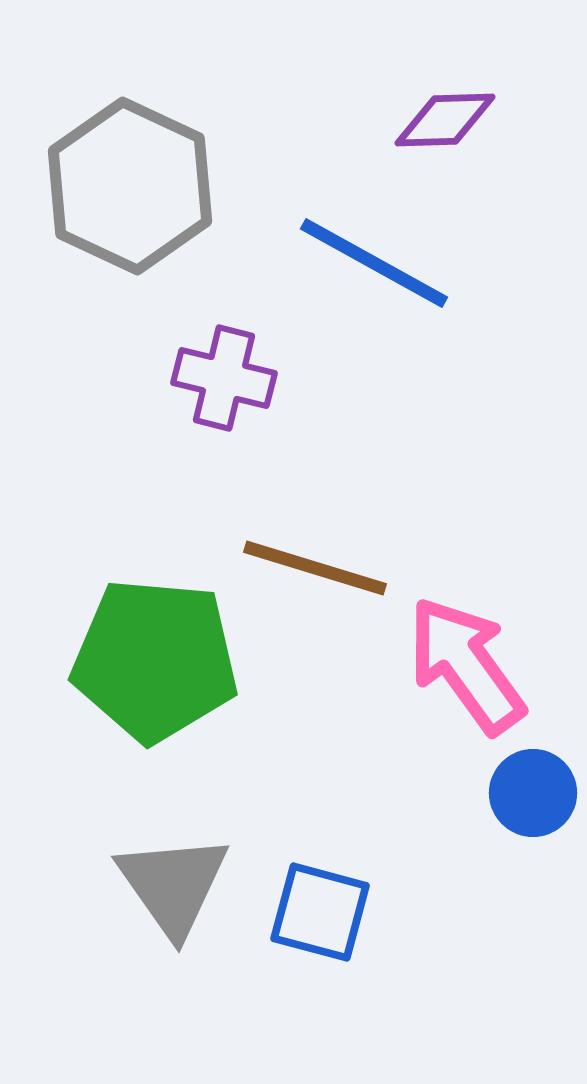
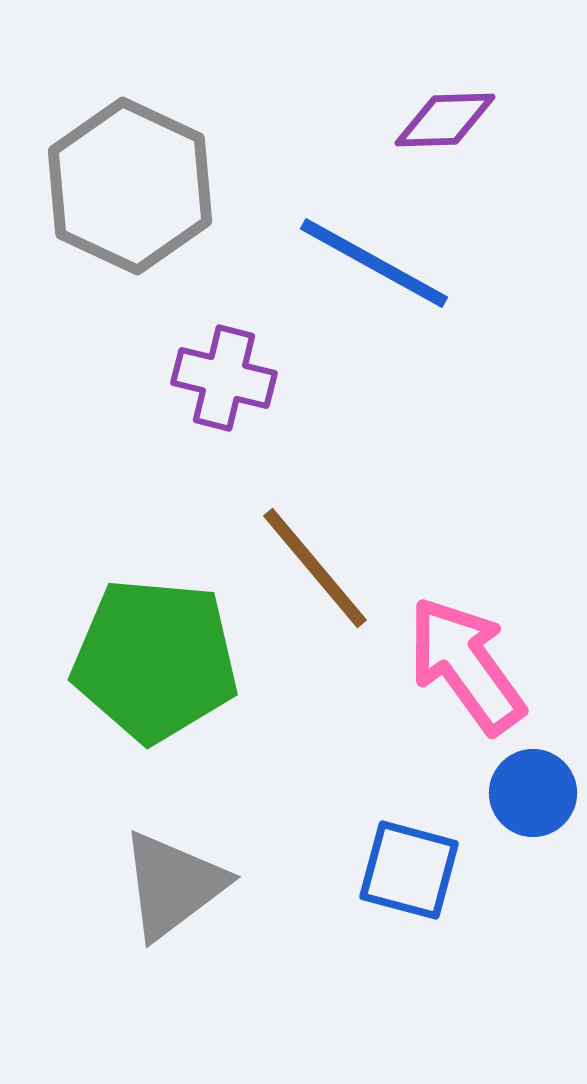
brown line: rotated 33 degrees clockwise
gray triangle: rotated 28 degrees clockwise
blue square: moved 89 px right, 42 px up
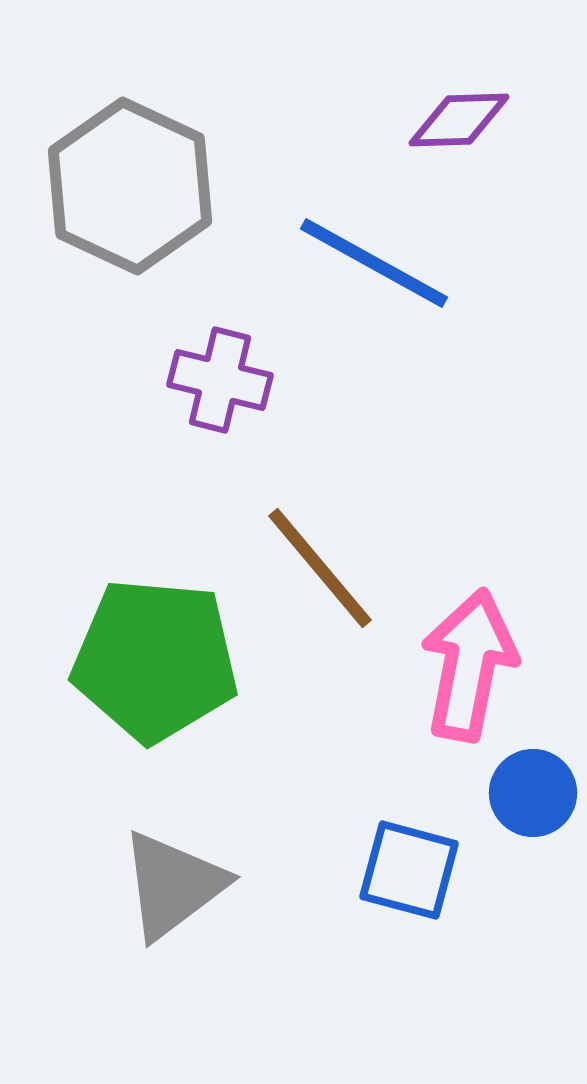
purple diamond: moved 14 px right
purple cross: moved 4 px left, 2 px down
brown line: moved 5 px right
pink arrow: moved 3 px right; rotated 47 degrees clockwise
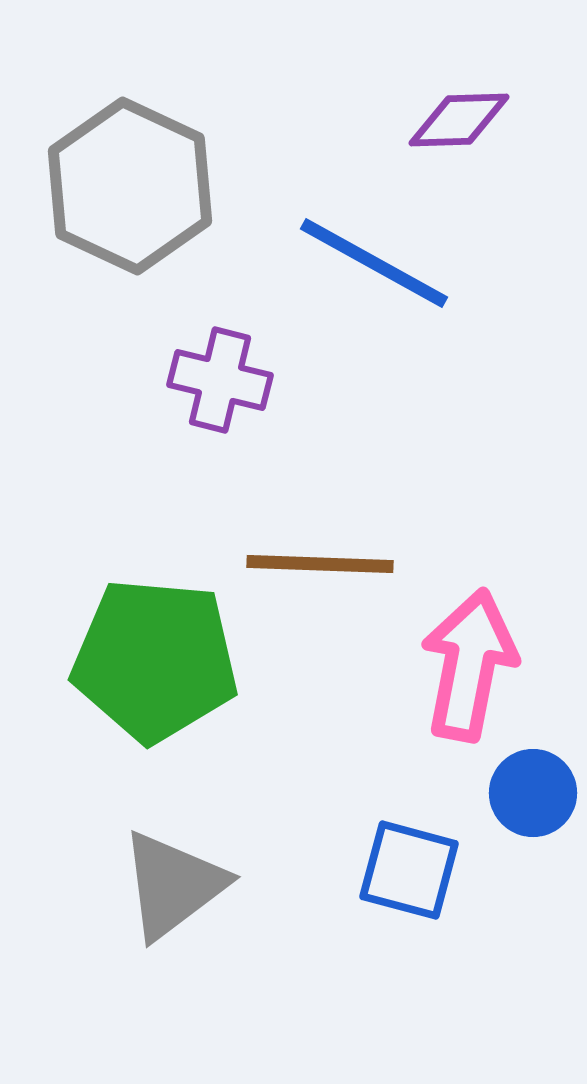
brown line: moved 4 px up; rotated 48 degrees counterclockwise
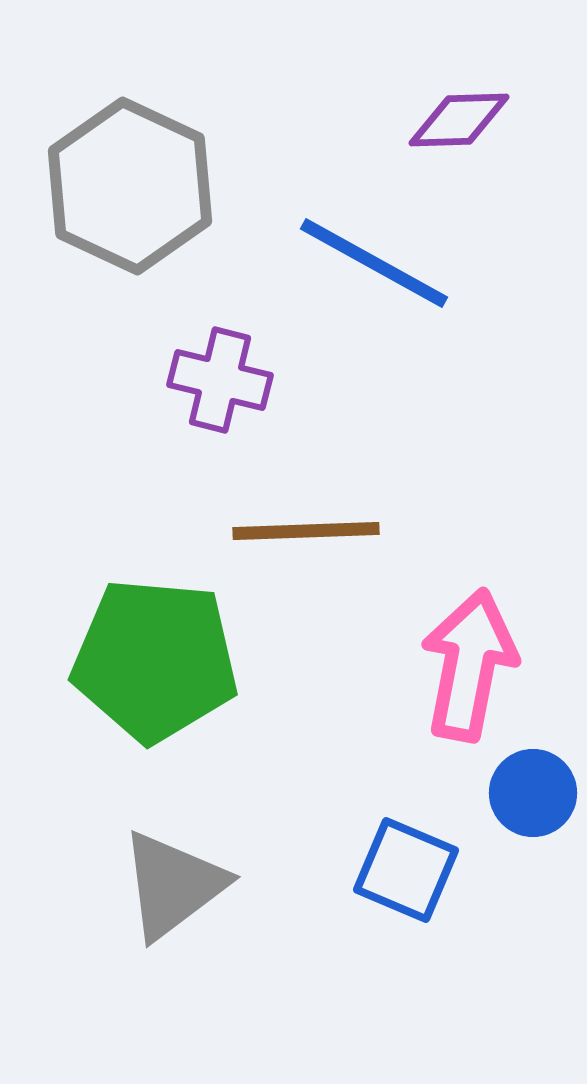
brown line: moved 14 px left, 33 px up; rotated 4 degrees counterclockwise
blue square: moved 3 px left; rotated 8 degrees clockwise
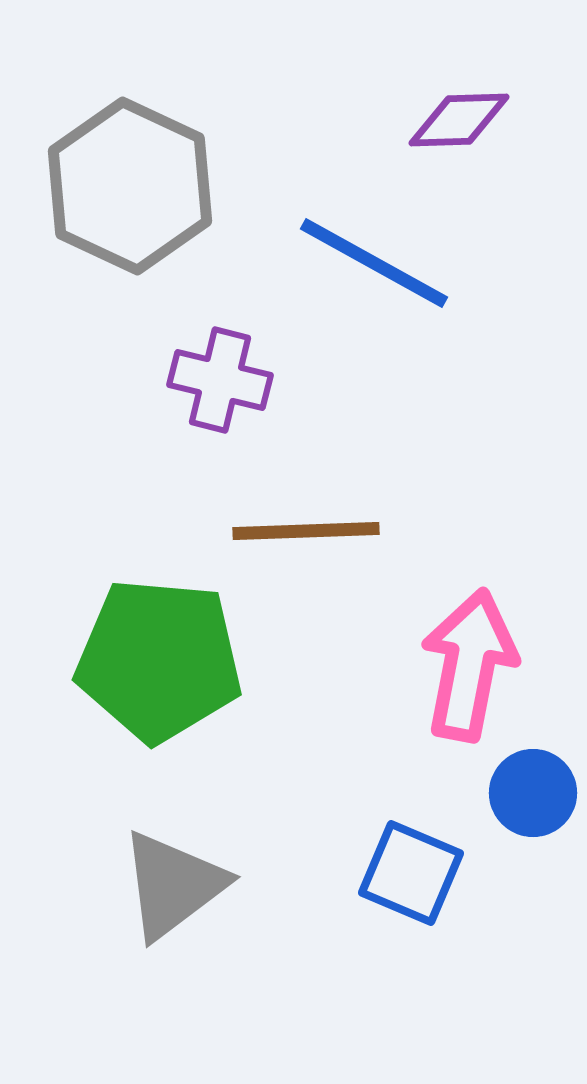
green pentagon: moved 4 px right
blue square: moved 5 px right, 3 px down
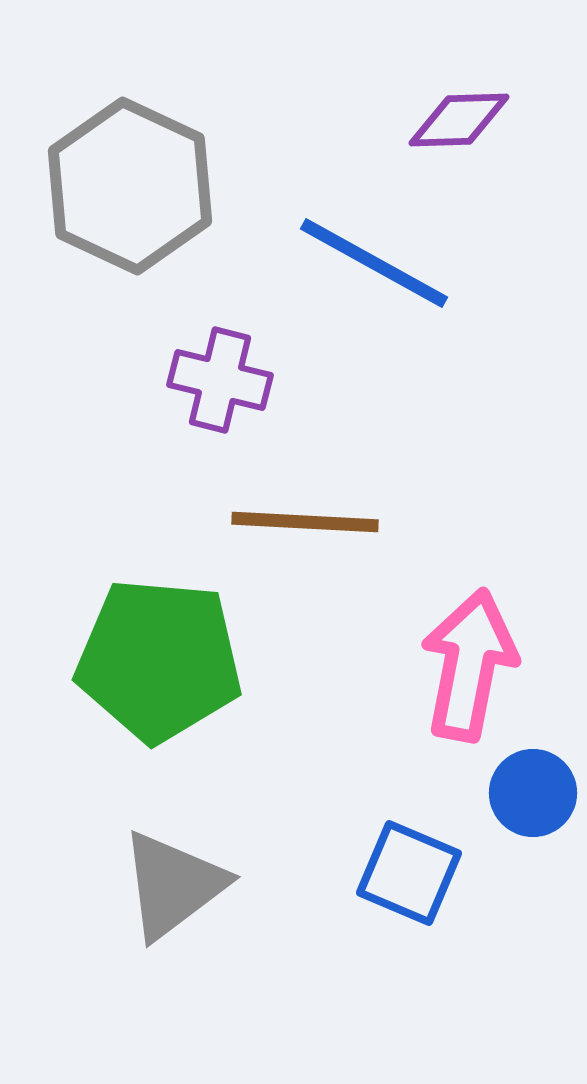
brown line: moved 1 px left, 9 px up; rotated 5 degrees clockwise
blue square: moved 2 px left
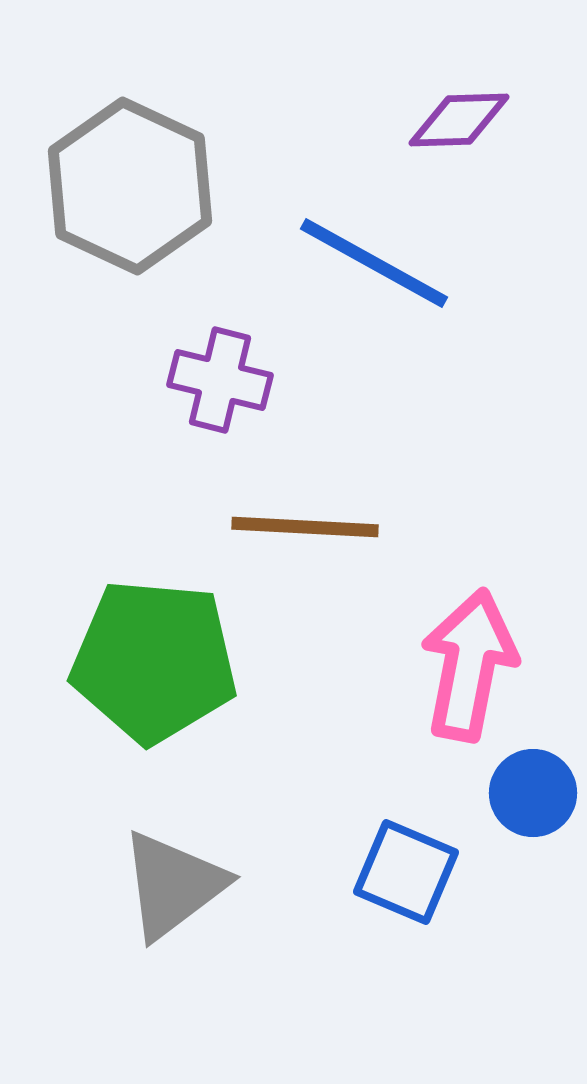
brown line: moved 5 px down
green pentagon: moved 5 px left, 1 px down
blue square: moved 3 px left, 1 px up
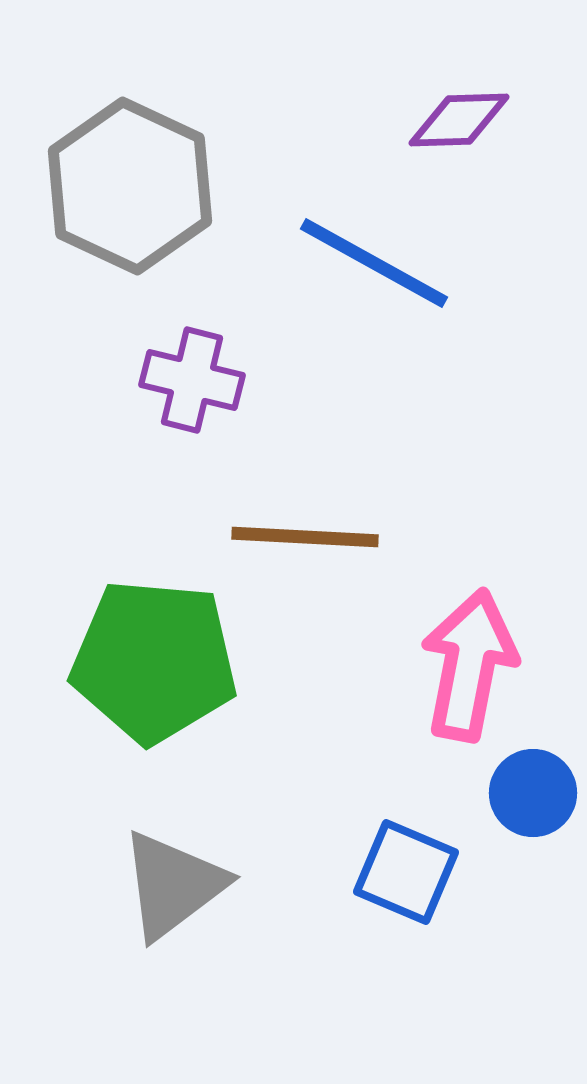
purple cross: moved 28 px left
brown line: moved 10 px down
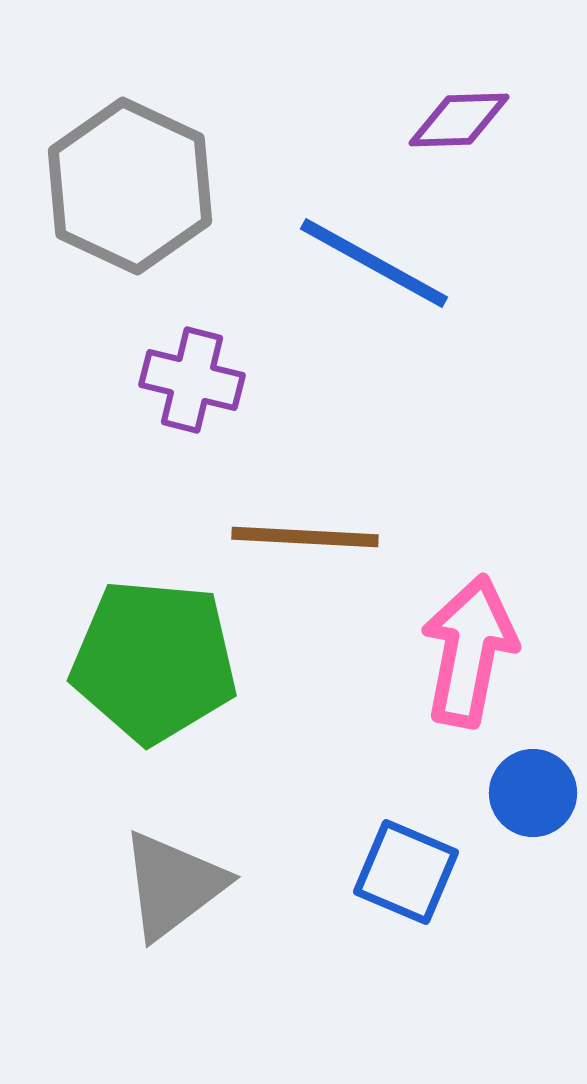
pink arrow: moved 14 px up
